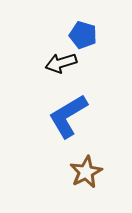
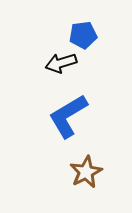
blue pentagon: rotated 24 degrees counterclockwise
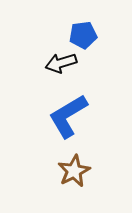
brown star: moved 12 px left, 1 px up
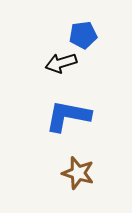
blue L-shape: rotated 42 degrees clockwise
brown star: moved 4 px right, 2 px down; rotated 28 degrees counterclockwise
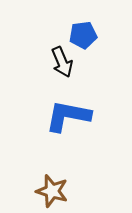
black arrow: moved 1 px right, 1 px up; rotated 96 degrees counterclockwise
brown star: moved 26 px left, 18 px down
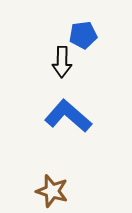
black arrow: rotated 24 degrees clockwise
blue L-shape: rotated 30 degrees clockwise
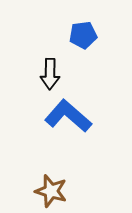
black arrow: moved 12 px left, 12 px down
brown star: moved 1 px left
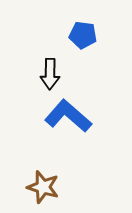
blue pentagon: rotated 16 degrees clockwise
brown star: moved 8 px left, 4 px up
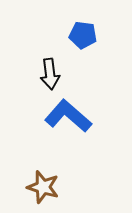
black arrow: rotated 8 degrees counterclockwise
